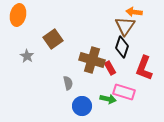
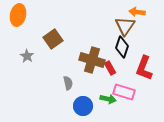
orange arrow: moved 3 px right
blue circle: moved 1 px right
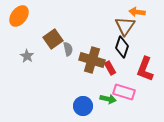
orange ellipse: moved 1 px right, 1 px down; rotated 25 degrees clockwise
red L-shape: moved 1 px right, 1 px down
gray semicircle: moved 34 px up
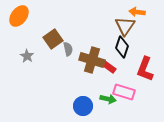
red rectangle: moved 1 px left, 1 px up; rotated 24 degrees counterclockwise
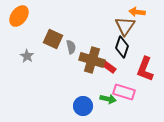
brown square: rotated 30 degrees counterclockwise
gray semicircle: moved 3 px right, 2 px up
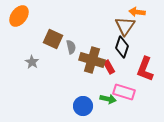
gray star: moved 5 px right, 6 px down
red rectangle: rotated 24 degrees clockwise
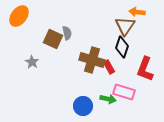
gray semicircle: moved 4 px left, 14 px up
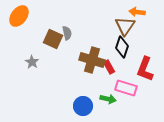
pink rectangle: moved 2 px right, 4 px up
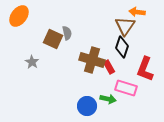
blue circle: moved 4 px right
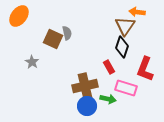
brown cross: moved 7 px left, 26 px down; rotated 30 degrees counterclockwise
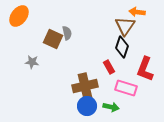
gray star: rotated 24 degrees counterclockwise
green arrow: moved 3 px right, 8 px down
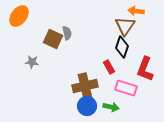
orange arrow: moved 1 px left, 1 px up
